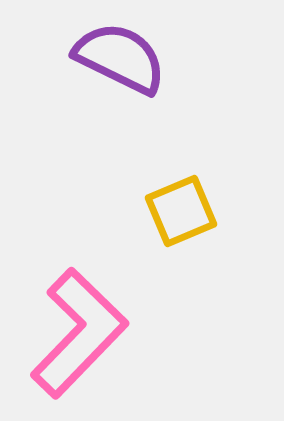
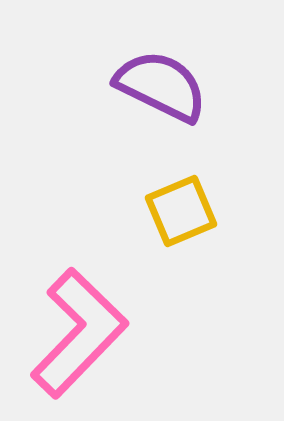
purple semicircle: moved 41 px right, 28 px down
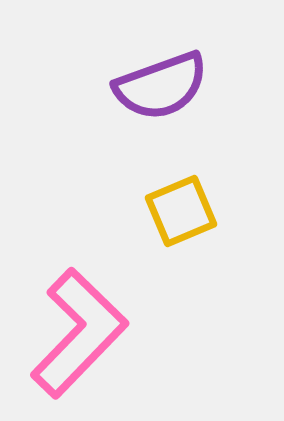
purple semicircle: rotated 134 degrees clockwise
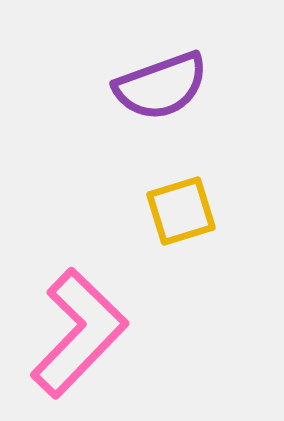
yellow square: rotated 6 degrees clockwise
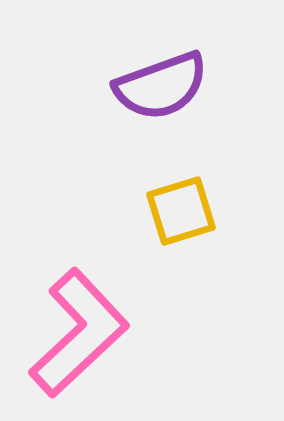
pink L-shape: rotated 3 degrees clockwise
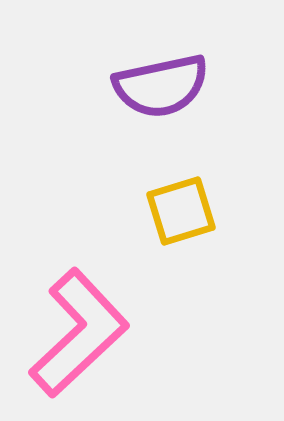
purple semicircle: rotated 8 degrees clockwise
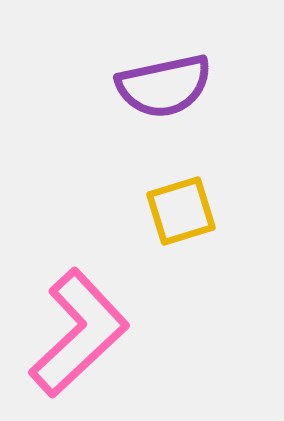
purple semicircle: moved 3 px right
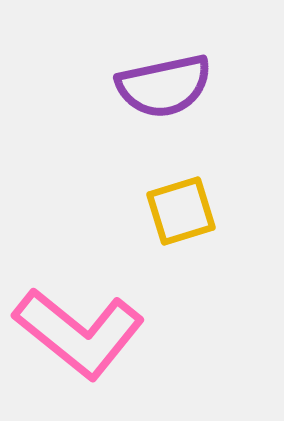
pink L-shape: rotated 82 degrees clockwise
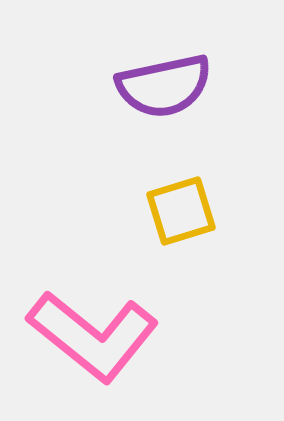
pink L-shape: moved 14 px right, 3 px down
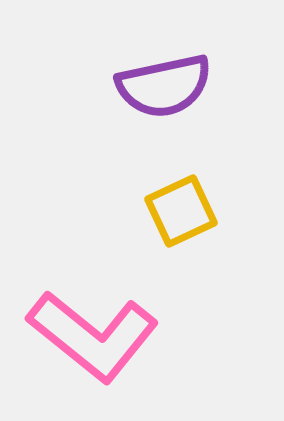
yellow square: rotated 8 degrees counterclockwise
